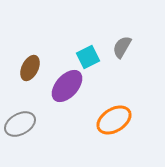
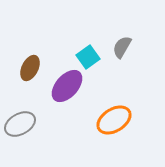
cyan square: rotated 10 degrees counterclockwise
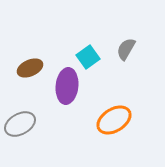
gray semicircle: moved 4 px right, 2 px down
brown ellipse: rotated 40 degrees clockwise
purple ellipse: rotated 36 degrees counterclockwise
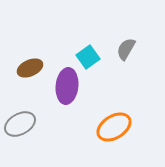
orange ellipse: moved 7 px down
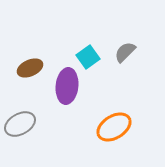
gray semicircle: moved 1 px left, 3 px down; rotated 15 degrees clockwise
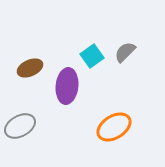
cyan square: moved 4 px right, 1 px up
gray ellipse: moved 2 px down
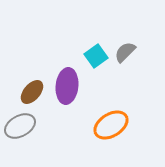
cyan square: moved 4 px right
brown ellipse: moved 2 px right, 24 px down; rotated 25 degrees counterclockwise
orange ellipse: moved 3 px left, 2 px up
